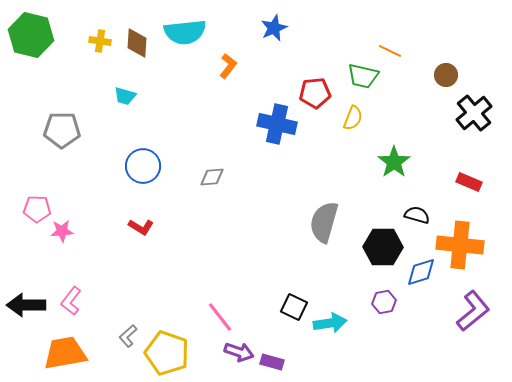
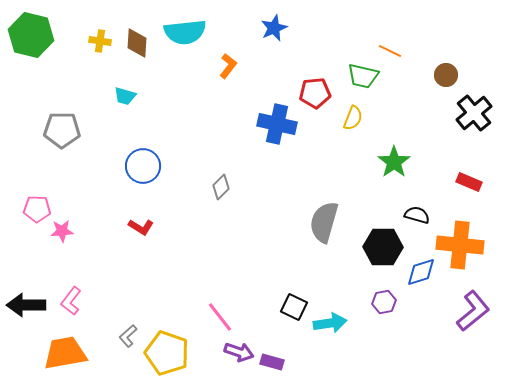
gray diamond: moved 9 px right, 10 px down; rotated 40 degrees counterclockwise
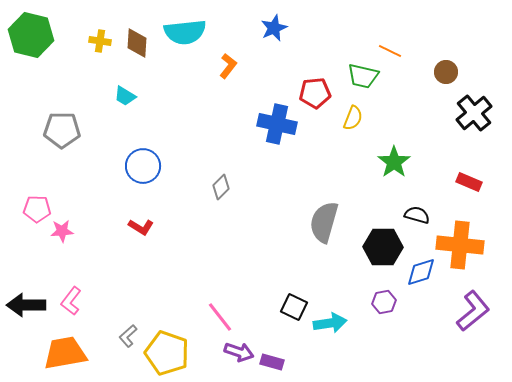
brown circle: moved 3 px up
cyan trapezoid: rotated 15 degrees clockwise
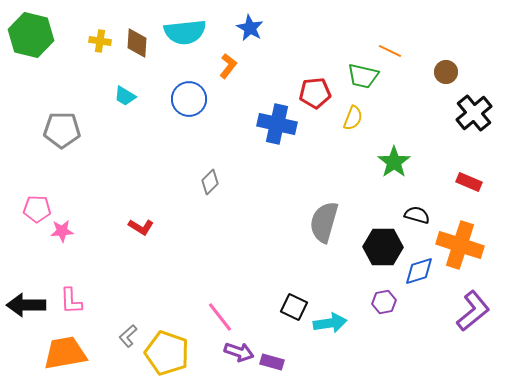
blue star: moved 24 px left; rotated 20 degrees counterclockwise
blue circle: moved 46 px right, 67 px up
gray diamond: moved 11 px left, 5 px up
orange cross: rotated 12 degrees clockwise
blue diamond: moved 2 px left, 1 px up
pink L-shape: rotated 40 degrees counterclockwise
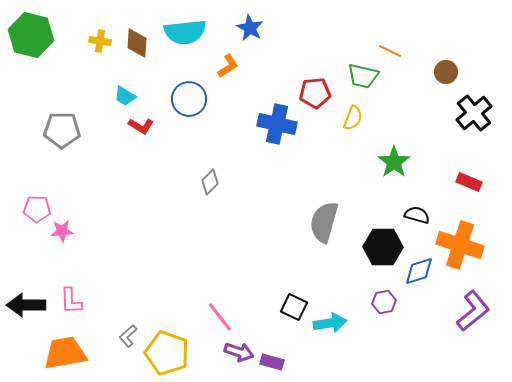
orange L-shape: rotated 20 degrees clockwise
red L-shape: moved 101 px up
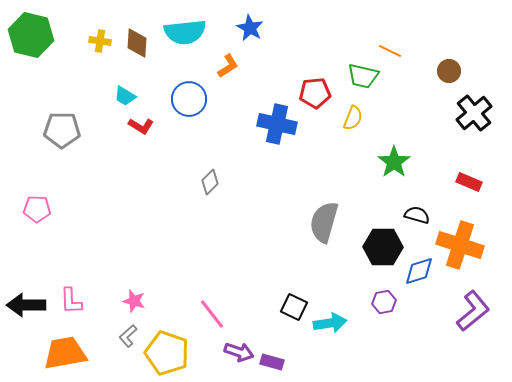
brown circle: moved 3 px right, 1 px up
pink star: moved 72 px right, 70 px down; rotated 20 degrees clockwise
pink line: moved 8 px left, 3 px up
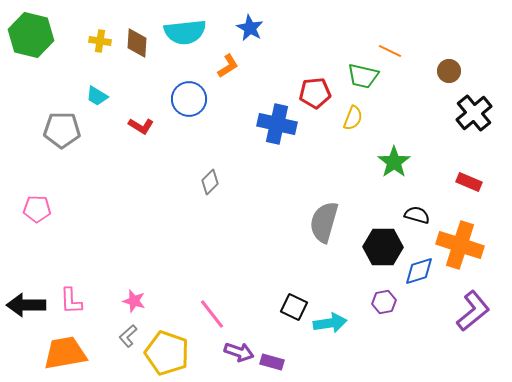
cyan trapezoid: moved 28 px left
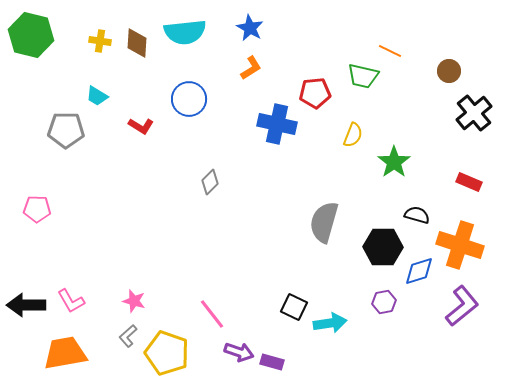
orange L-shape: moved 23 px right, 2 px down
yellow semicircle: moved 17 px down
gray pentagon: moved 4 px right
pink L-shape: rotated 28 degrees counterclockwise
purple L-shape: moved 11 px left, 5 px up
